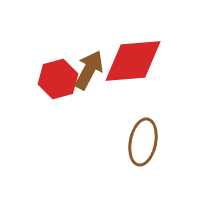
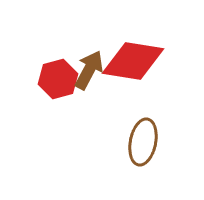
red diamond: rotated 14 degrees clockwise
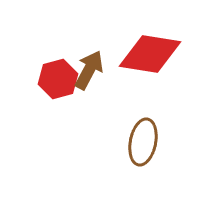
red diamond: moved 17 px right, 7 px up
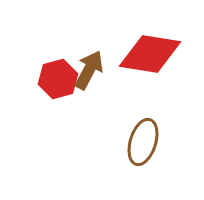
brown ellipse: rotated 6 degrees clockwise
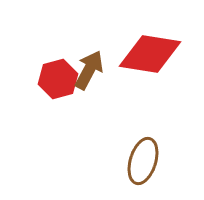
brown ellipse: moved 19 px down
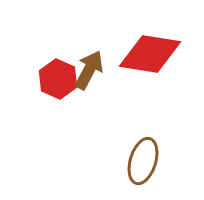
red hexagon: rotated 21 degrees counterclockwise
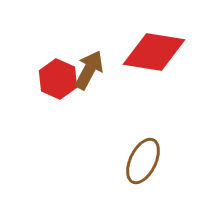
red diamond: moved 4 px right, 2 px up
brown ellipse: rotated 9 degrees clockwise
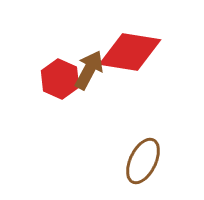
red diamond: moved 24 px left
red hexagon: moved 2 px right
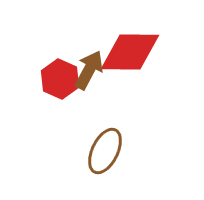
red diamond: rotated 8 degrees counterclockwise
brown ellipse: moved 38 px left, 10 px up
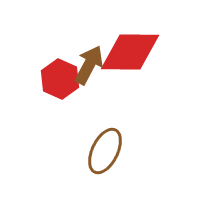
brown arrow: moved 5 px up
